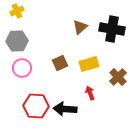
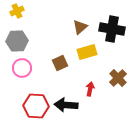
yellow rectangle: moved 2 px left, 12 px up
brown cross: moved 1 px down
red arrow: moved 4 px up; rotated 32 degrees clockwise
black arrow: moved 1 px right, 4 px up
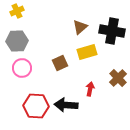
black cross: moved 2 px down
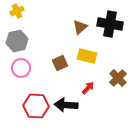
black cross: moved 2 px left, 7 px up
gray hexagon: rotated 10 degrees counterclockwise
yellow rectangle: moved 4 px down; rotated 30 degrees clockwise
pink circle: moved 1 px left
red arrow: moved 2 px left, 1 px up; rotated 32 degrees clockwise
